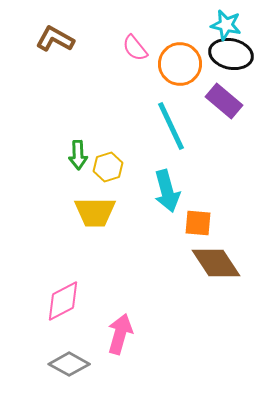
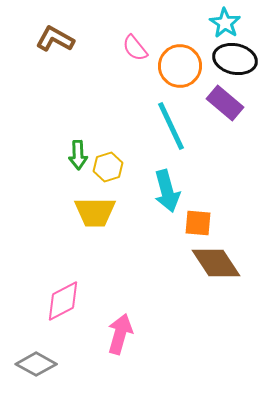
cyan star: moved 1 px left, 2 px up; rotated 20 degrees clockwise
black ellipse: moved 4 px right, 5 px down
orange circle: moved 2 px down
purple rectangle: moved 1 px right, 2 px down
gray diamond: moved 33 px left
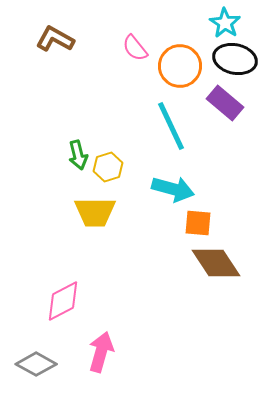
green arrow: rotated 12 degrees counterclockwise
cyan arrow: moved 6 px right, 2 px up; rotated 60 degrees counterclockwise
pink arrow: moved 19 px left, 18 px down
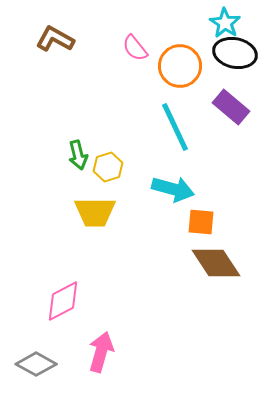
black ellipse: moved 6 px up
purple rectangle: moved 6 px right, 4 px down
cyan line: moved 4 px right, 1 px down
orange square: moved 3 px right, 1 px up
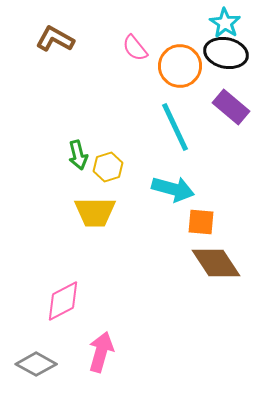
black ellipse: moved 9 px left
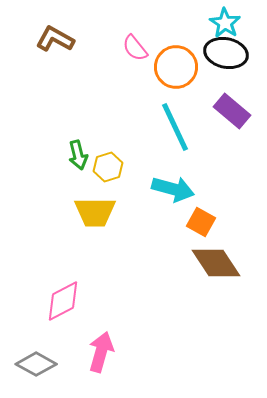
orange circle: moved 4 px left, 1 px down
purple rectangle: moved 1 px right, 4 px down
orange square: rotated 24 degrees clockwise
